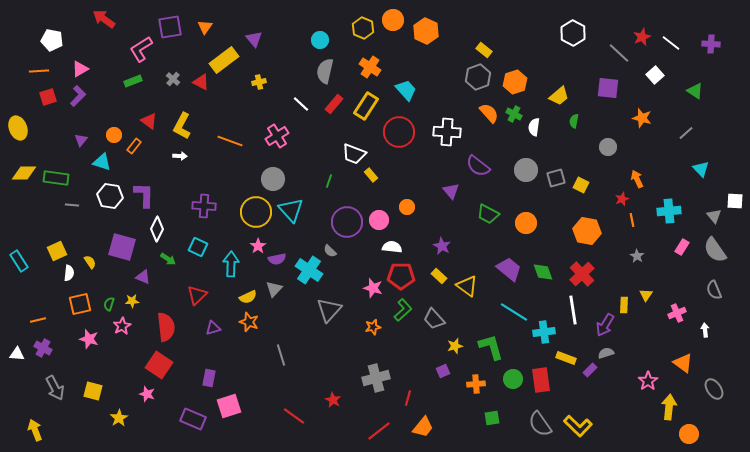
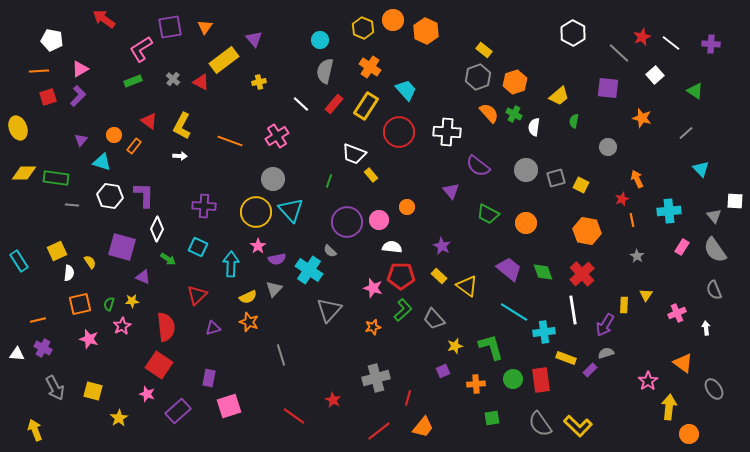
white arrow at (705, 330): moved 1 px right, 2 px up
purple rectangle at (193, 419): moved 15 px left, 8 px up; rotated 65 degrees counterclockwise
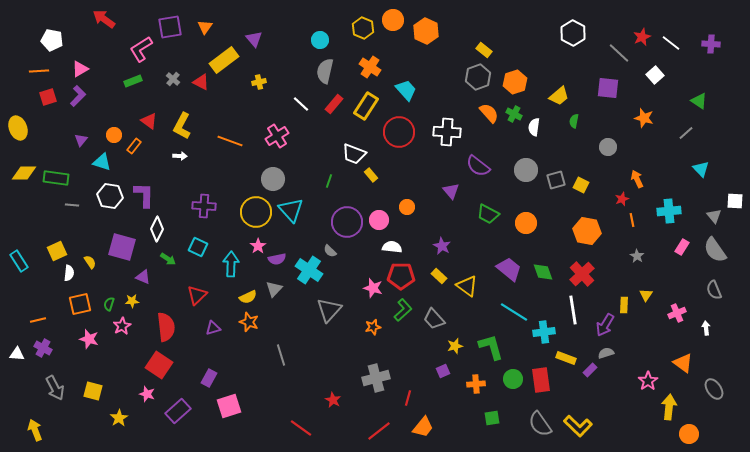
green triangle at (695, 91): moved 4 px right, 10 px down
orange star at (642, 118): moved 2 px right
gray square at (556, 178): moved 2 px down
purple rectangle at (209, 378): rotated 18 degrees clockwise
red line at (294, 416): moved 7 px right, 12 px down
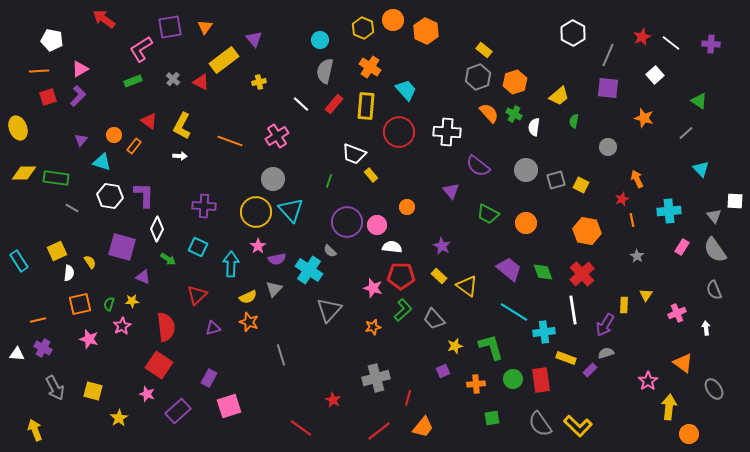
gray line at (619, 53): moved 11 px left, 2 px down; rotated 70 degrees clockwise
yellow rectangle at (366, 106): rotated 28 degrees counterclockwise
gray line at (72, 205): moved 3 px down; rotated 24 degrees clockwise
pink circle at (379, 220): moved 2 px left, 5 px down
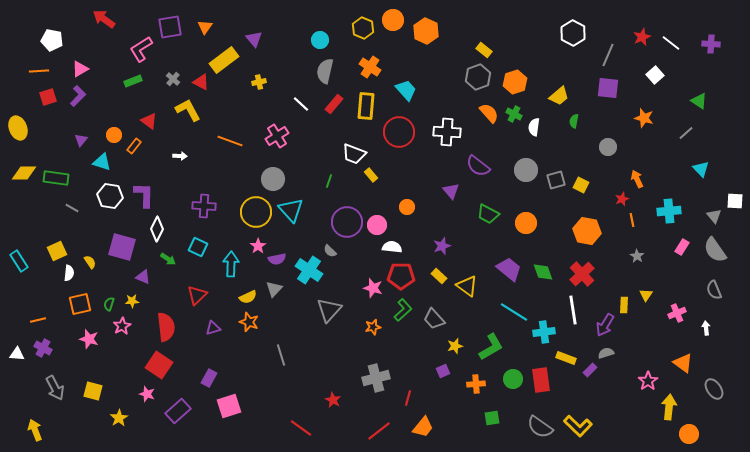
yellow L-shape at (182, 126): moved 6 px right, 16 px up; rotated 124 degrees clockwise
purple star at (442, 246): rotated 24 degrees clockwise
green L-shape at (491, 347): rotated 76 degrees clockwise
gray semicircle at (540, 424): moved 3 px down; rotated 20 degrees counterclockwise
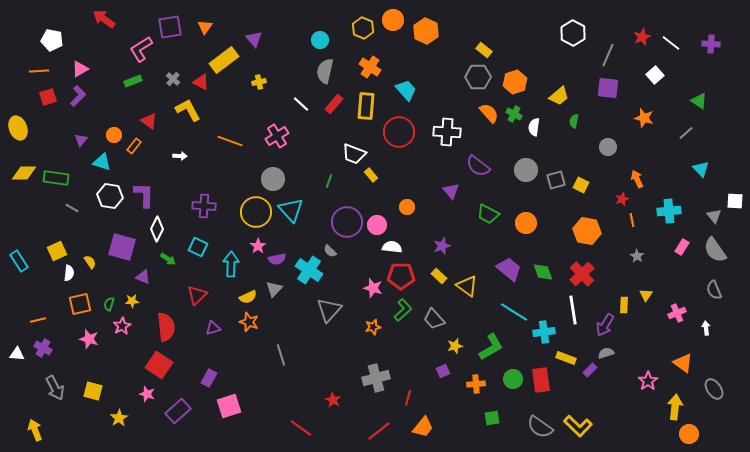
gray hexagon at (478, 77): rotated 20 degrees clockwise
yellow arrow at (669, 407): moved 6 px right
